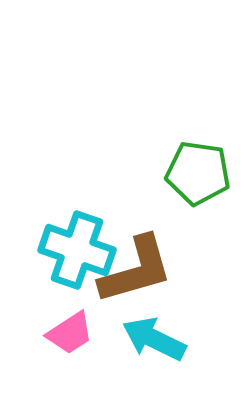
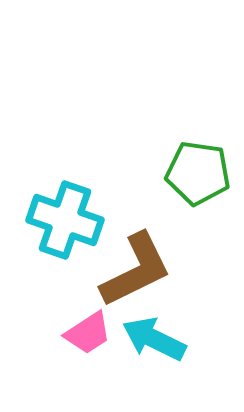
cyan cross: moved 12 px left, 30 px up
brown L-shape: rotated 10 degrees counterclockwise
pink trapezoid: moved 18 px right
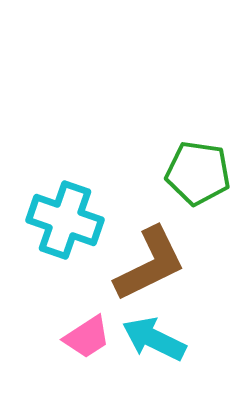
brown L-shape: moved 14 px right, 6 px up
pink trapezoid: moved 1 px left, 4 px down
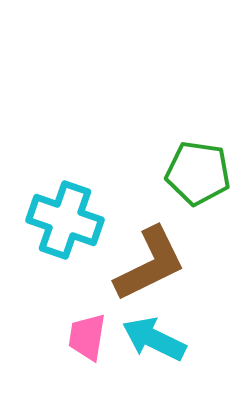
pink trapezoid: rotated 132 degrees clockwise
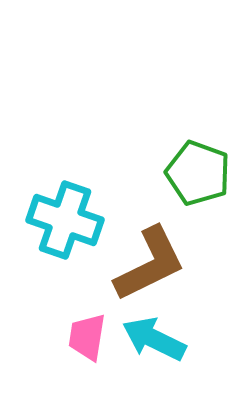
green pentagon: rotated 12 degrees clockwise
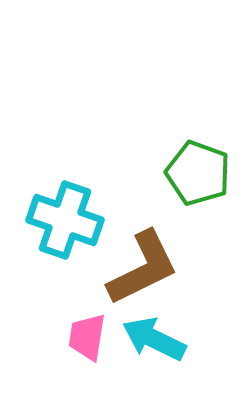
brown L-shape: moved 7 px left, 4 px down
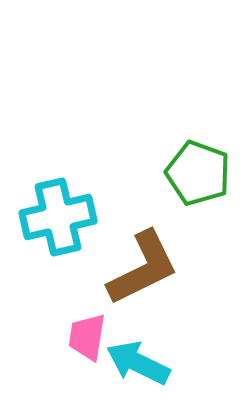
cyan cross: moved 7 px left, 3 px up; rotated 32 degrees counterclockwise
cyan arrow: moved 16 px left, 24 px down
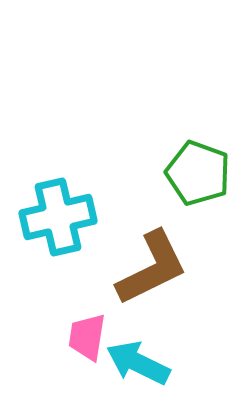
brown L-shape: moved 9 px right
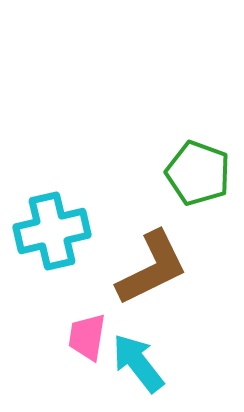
cyan cross: moved 6 px left, 14 px down
cyan arrow: rotated 26 degrees clockwise
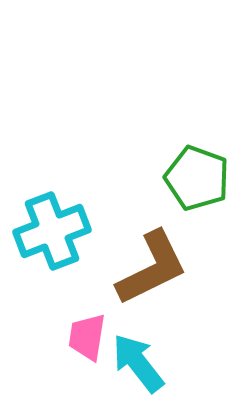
green pentagon: moved 1 px left, 5 px down
cyan cross: rotated 8 degrees counterclockwise
